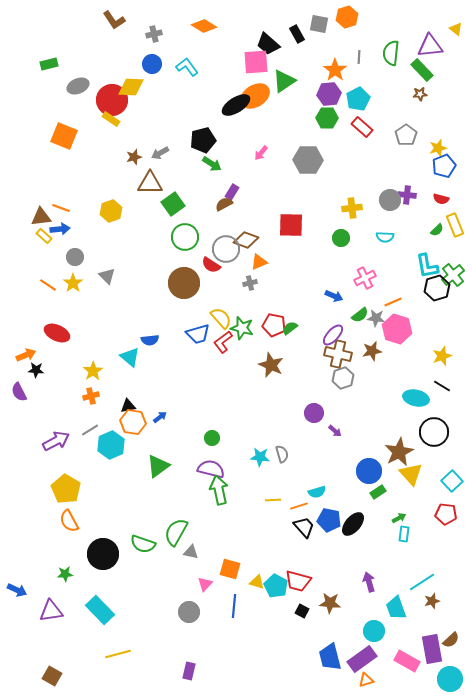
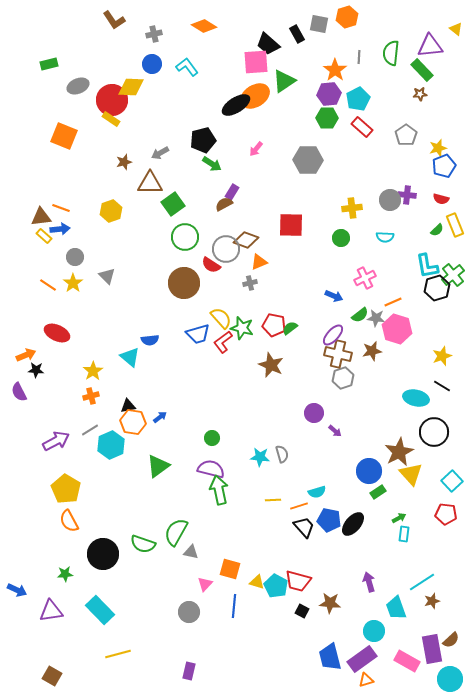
pink arrow at (261, 153): moved 5 px left, 4 px up
brown star at (134, 157): moved 10 px left, 5 px down
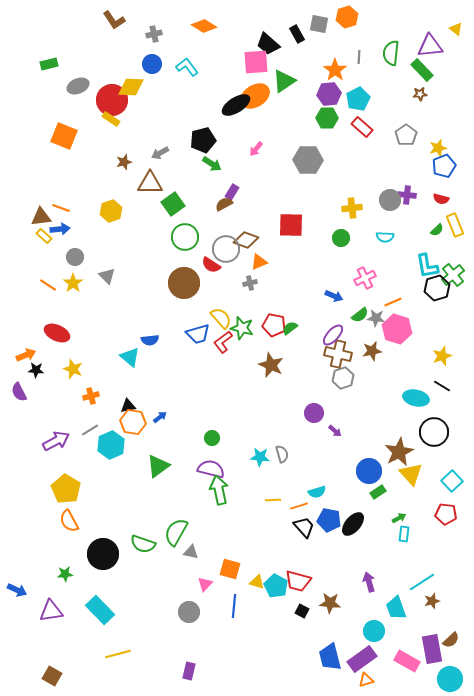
yellow star at (93, 371): moved 20 px left, 2 px up; rotated 18 degrees counterclockwise
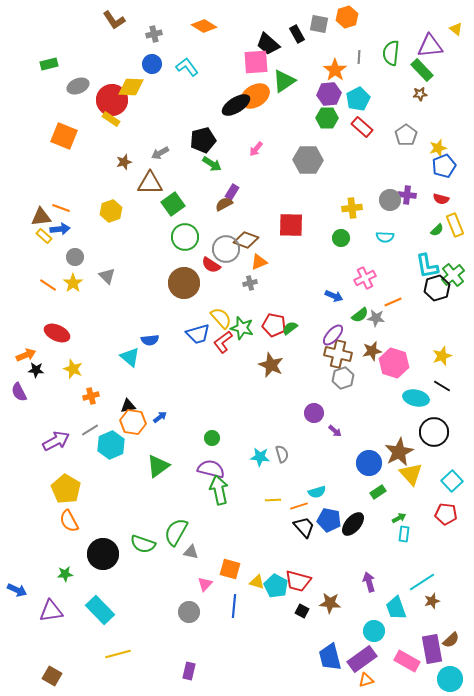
pink hexagon at (397, 329): moved 3 px left, 34 px down
blue circle at (369, 471): moved 8 px up
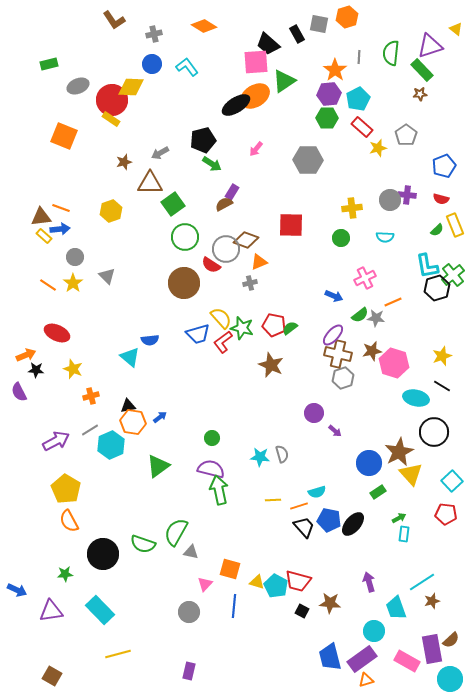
purple triangle at (430, 46): rotated 12 degrees counterclockwise
yellow star at (438, 148): moved 60 px left
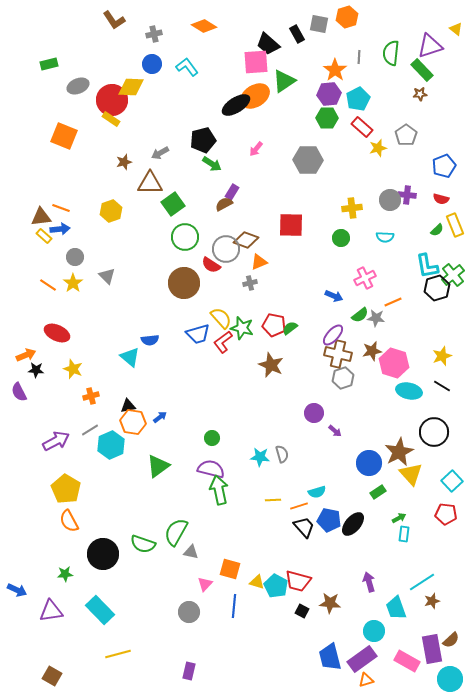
cyan ellipse at (416, 398): moved 7 px left, 7 px up
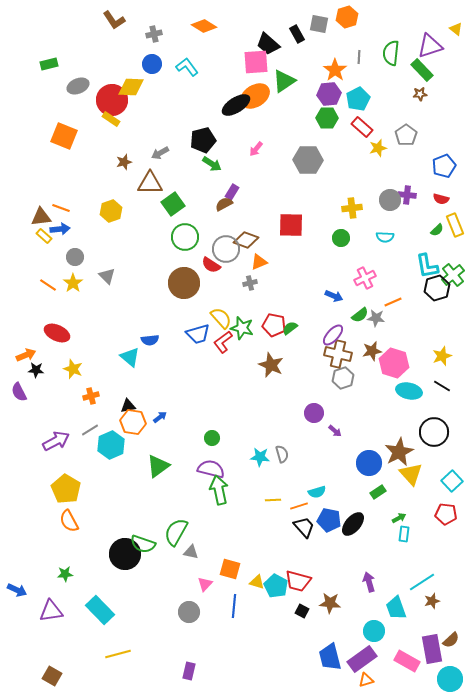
black circle at (103, 554): moved 22 px right
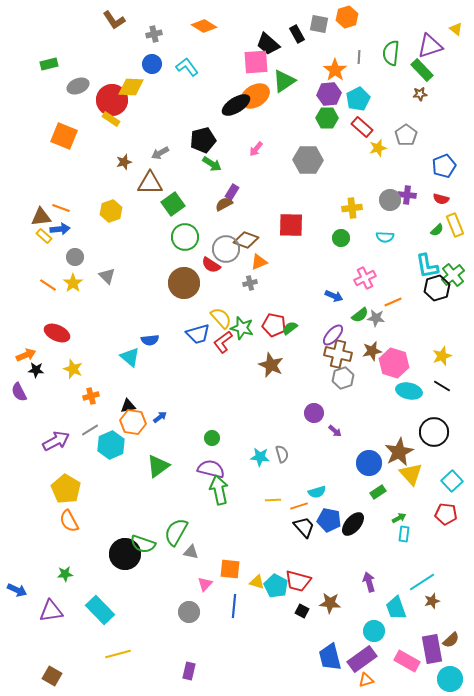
orange square at (230, 569): rotated 10 degrees counterclockwise
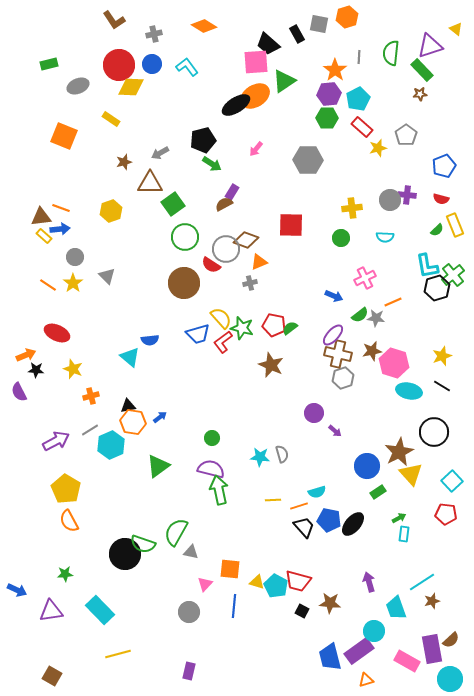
red circle at (112, 100): moved 7 px right, 35 px up
blue circle at (369, 463): moved 2 px left, 3 px down
purple rectangle at (362, 659): moved 3 px left, 8 px up
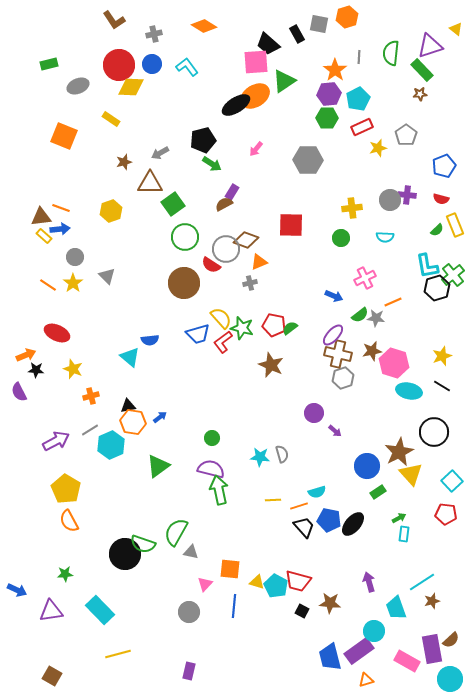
red rectangle at (362, 127): rotated 65 degrees counterclockwise
